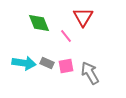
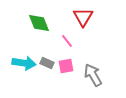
pink line: moved 1 px right, 5 px down
gray arrow: moved 3 px right, 2 px down
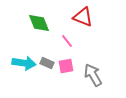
red triangle: rotated 40 degrees counterclockwise
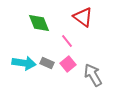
red triangle: rotated 15 degrees clockwise
pink square: moved 2 px right, 2 px up; rotated 28 degrees counterclockwise
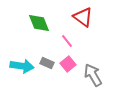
cyan arrow: moved 2 px left, 3 px down
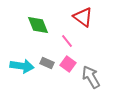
green diamond: moved 1 px left, 2 px down
pink square: rotated 14 degrees counterclockwise
gray arrow: moved 2 px left, 2 px down
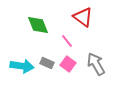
gray arrow: moved 5 px right, 13 px up
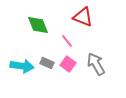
red triangle: rotated 15 degrees counterclockwise
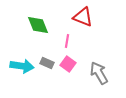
pink line: rotated 48 degrees clockwise
gray arrow: moved 3 px right, 9 px down
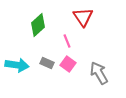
red triangle: rotated 35 degrees clockwise
green diamond: rotated 70 degrees clockwise
pink line: rotated 32 degrees counterclockwise
cyan arrow: moved 5 px left, 1 px up
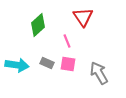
pink square: rotated 28 degrees counterclockwise
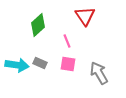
red triangle: moved 2 px right, 1 px up
gray rectangle: moved 7 px left
